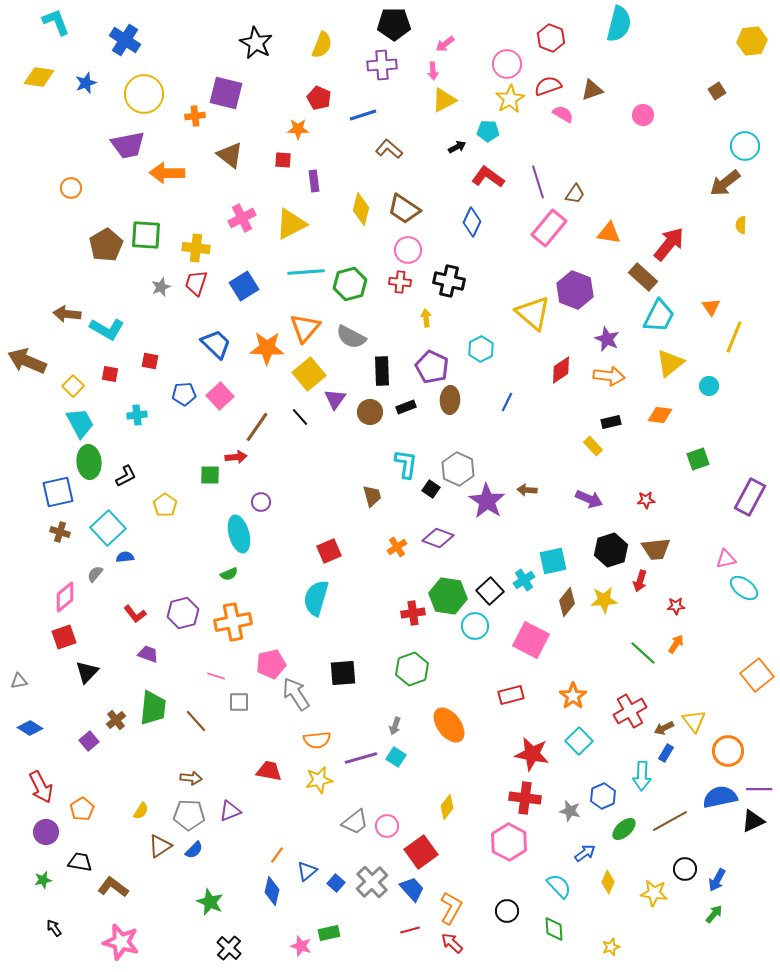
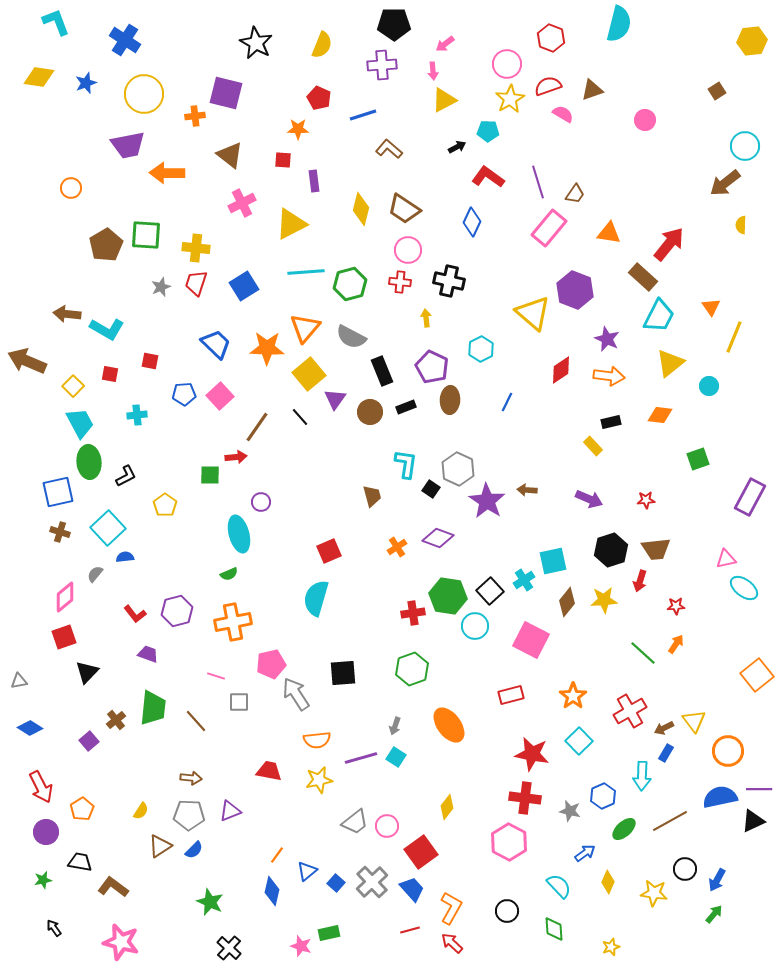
pink circle at (643, 115): moved 2 px right, 5 px down
pink cross at (242, 218): moved 15 px up
black rectangle at (382, 371): rotated 20 degrees counterclockwise
purple hexagon at (183, 613): moved 6 px left, 2 px up
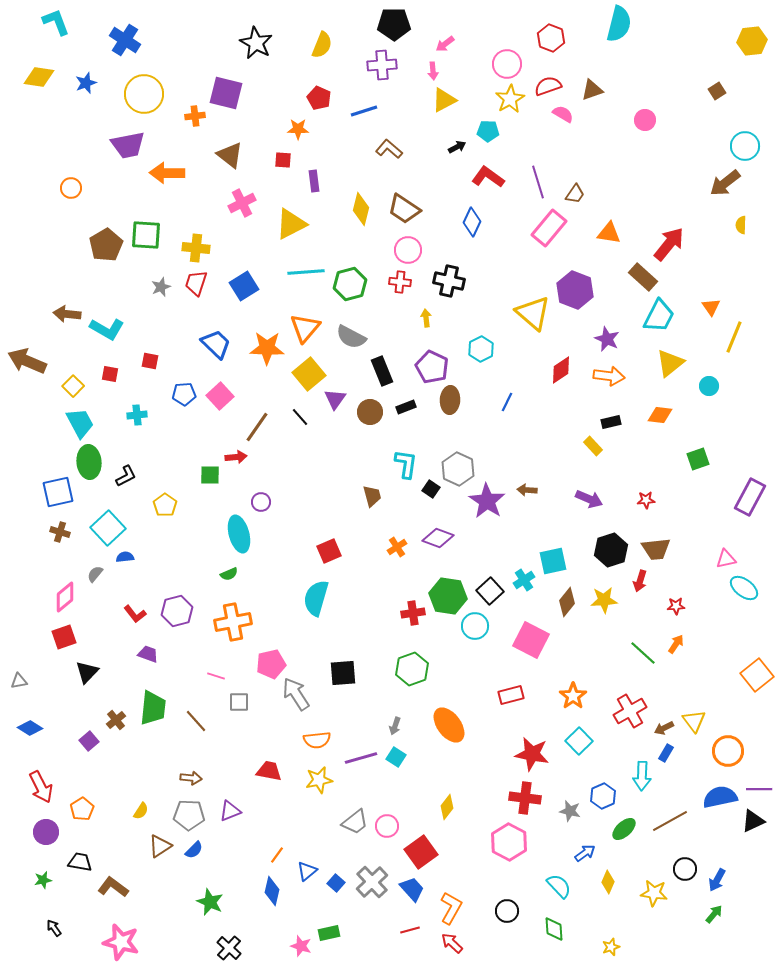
blue line at (363, 115): moved 1 px right, 4 px up
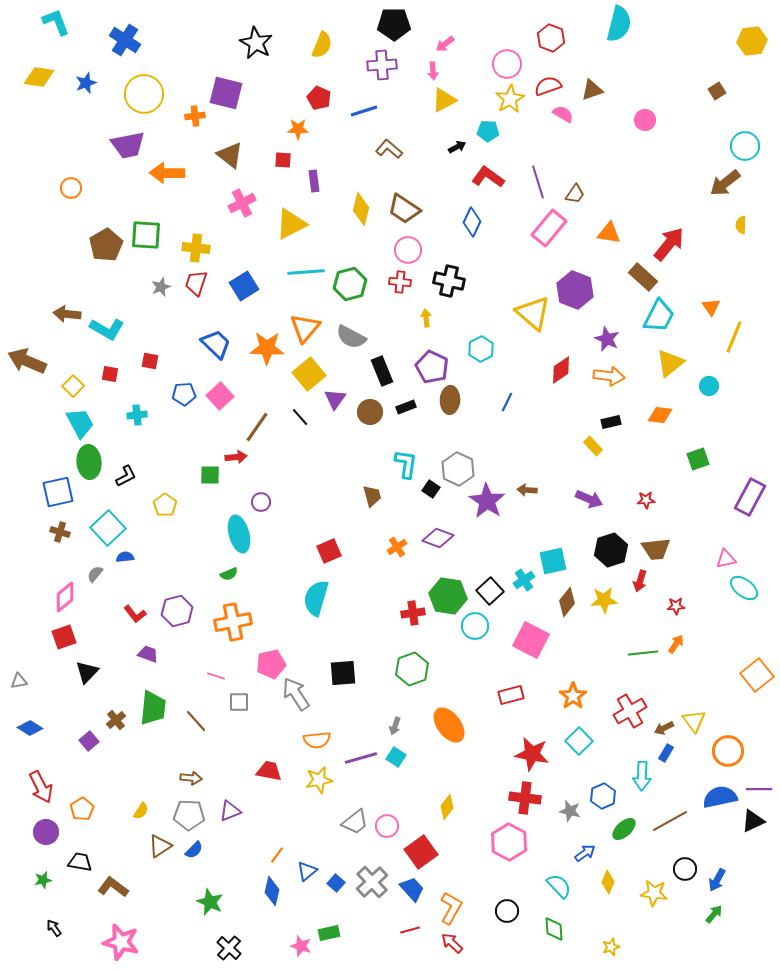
green line at (643, 653): rotated 48 degrees counterclockwise
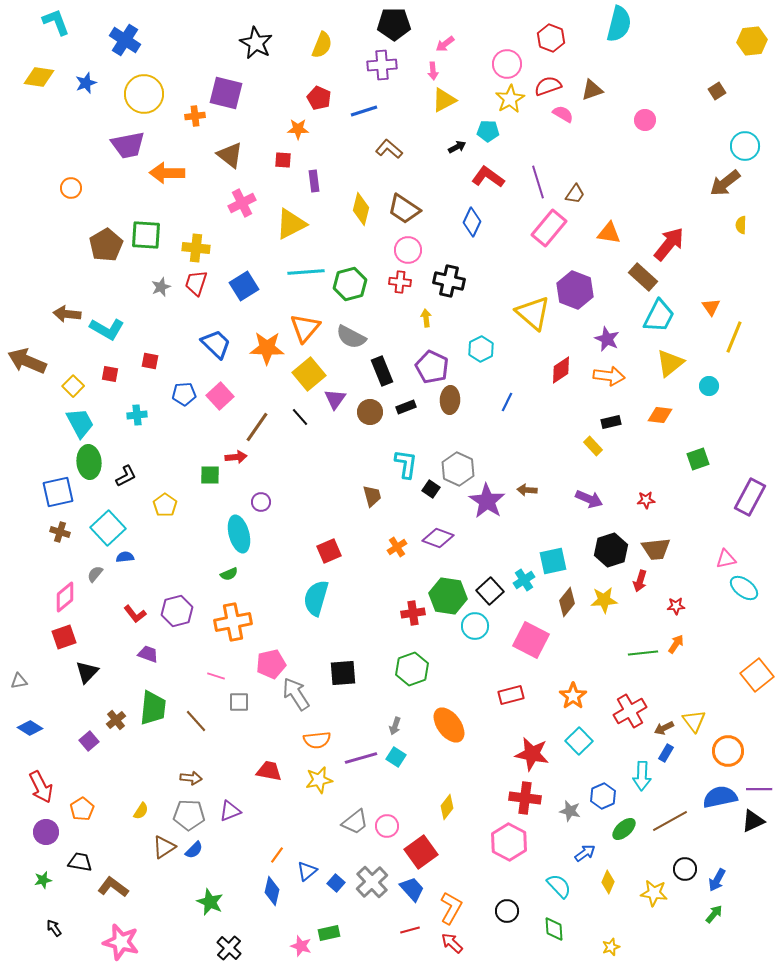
brown triangle at (160, 846): moved 4 px right, 1 px down
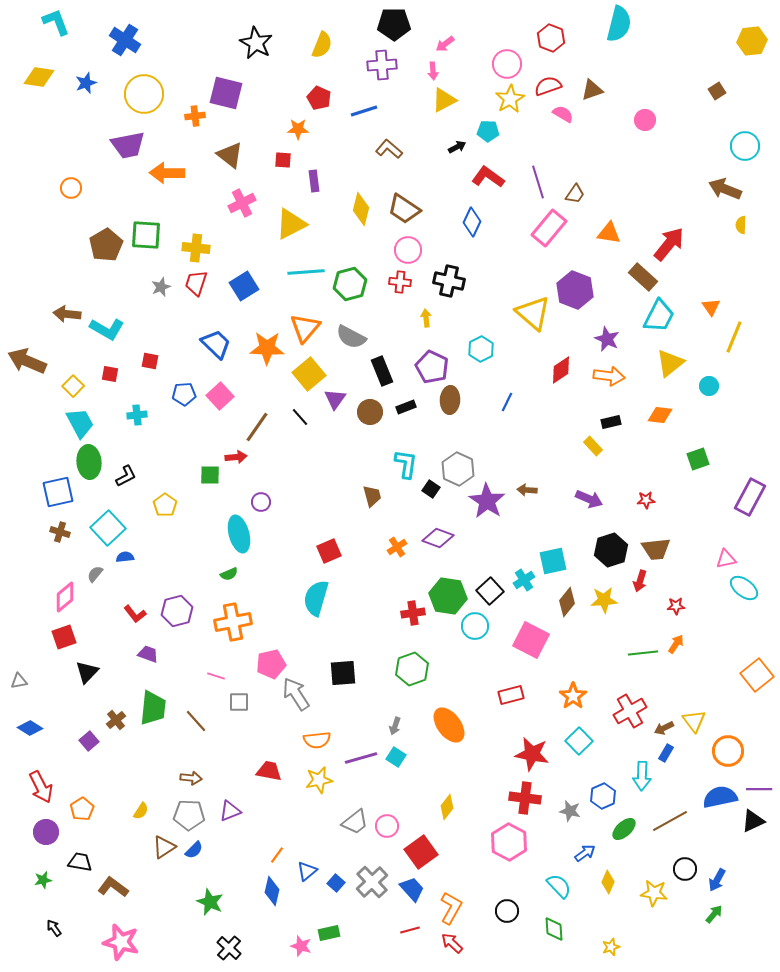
brown arrow at (725, 183): moved 6 px down; rotated 60 degrees clockwise
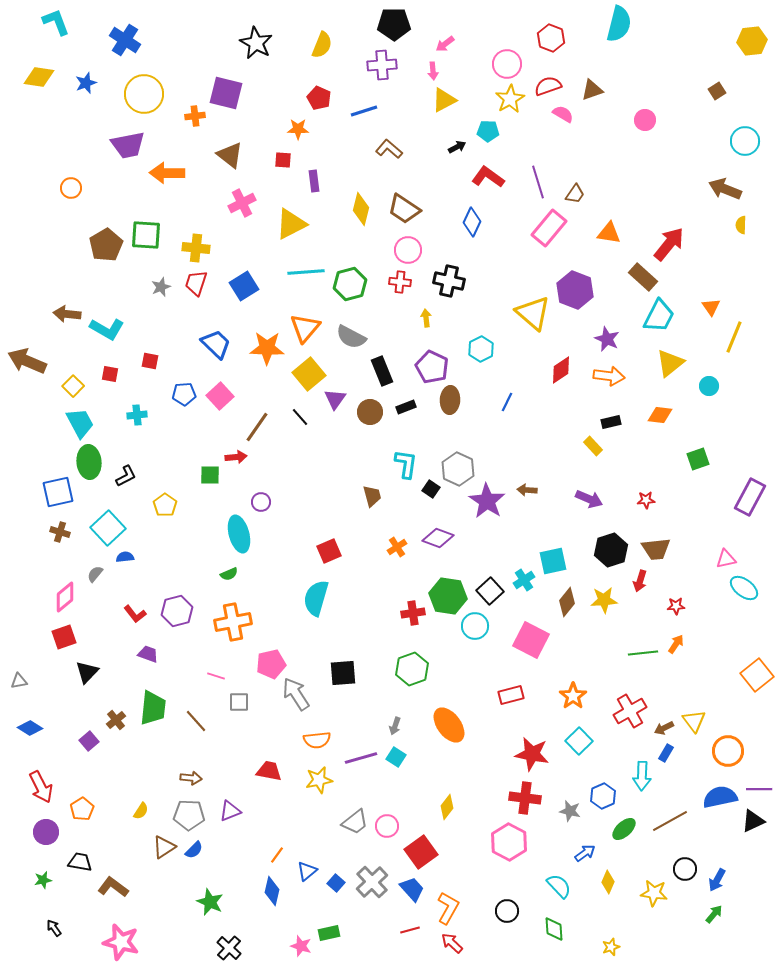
cyan circle at (745, 146): moved 5 px up
orange L-shape at (451, 908): moved 3 px left
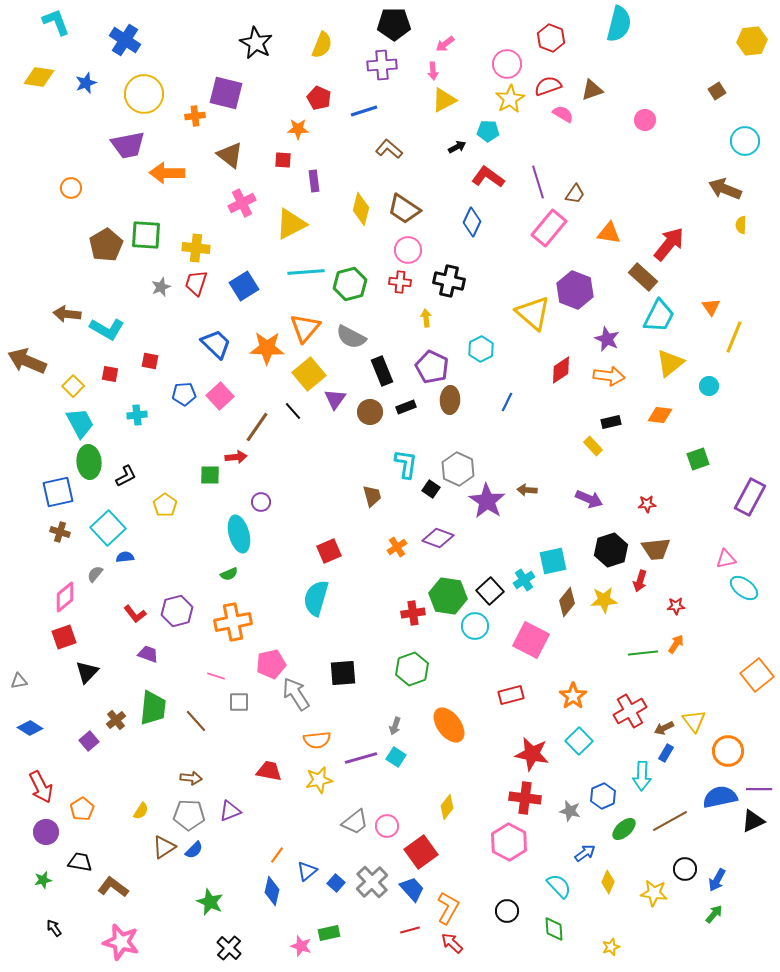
black line at (300, 417): moved 7 px left, 6 px up
red star at (646, 500): moved 1 px right, 4 px down
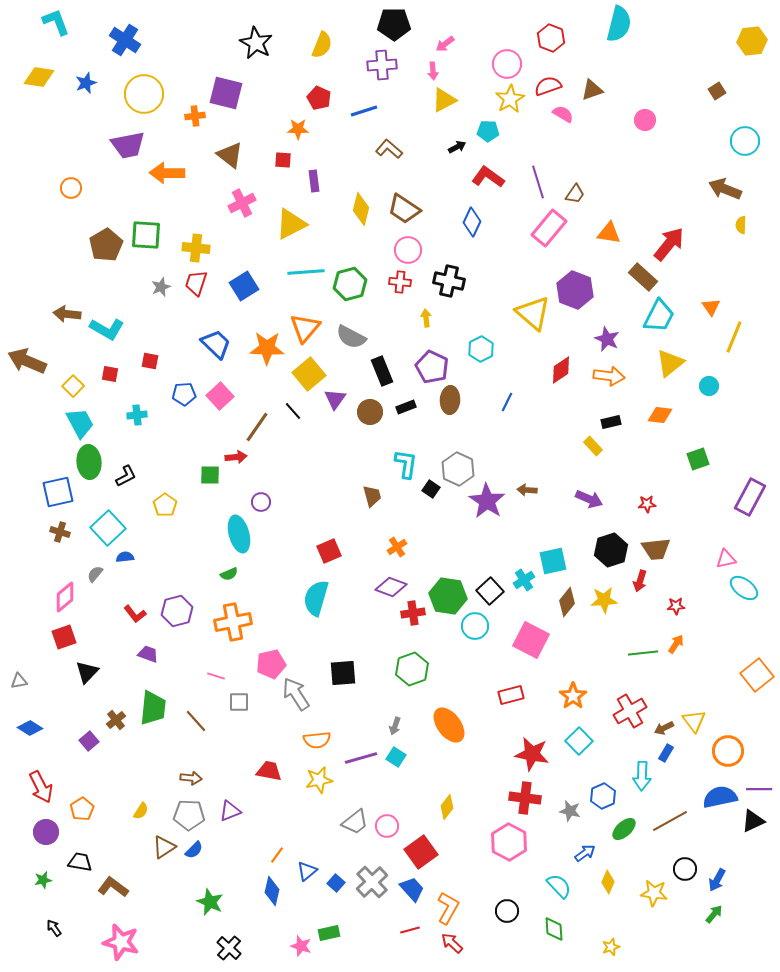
purple diamond at (438, 538): moved 47 px left, 49 px down
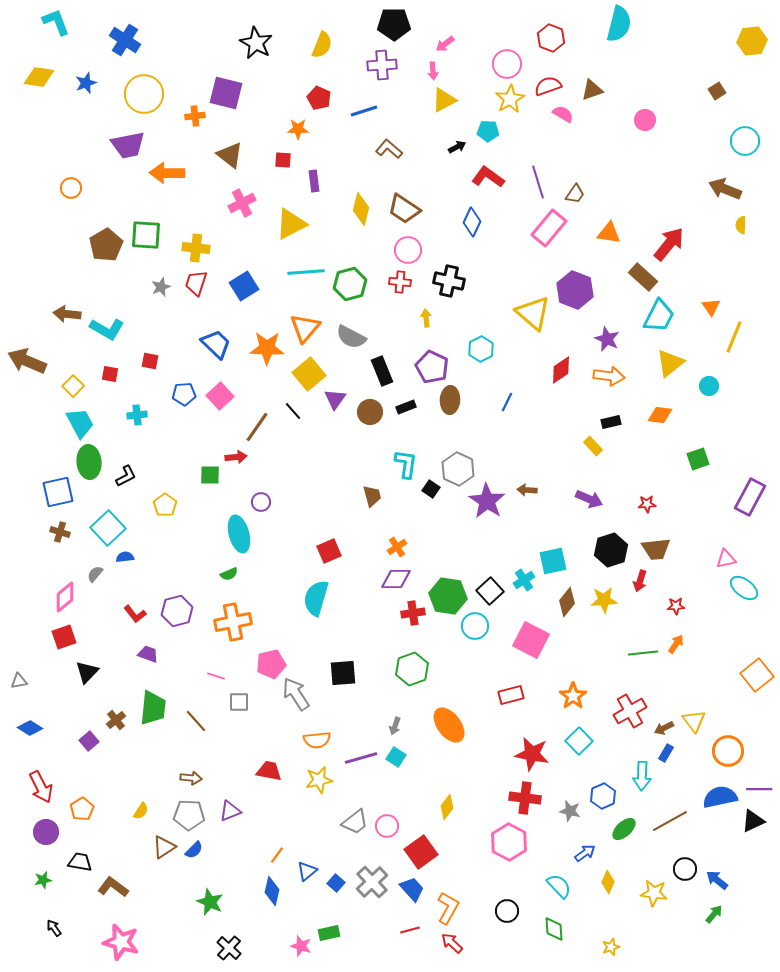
purple diamond at (391, 587): moved 5 px right, 8 px up; rotated 20 degrees counterclockwise
blue arrow at (717, 880): rotated 100 degrees clockwise
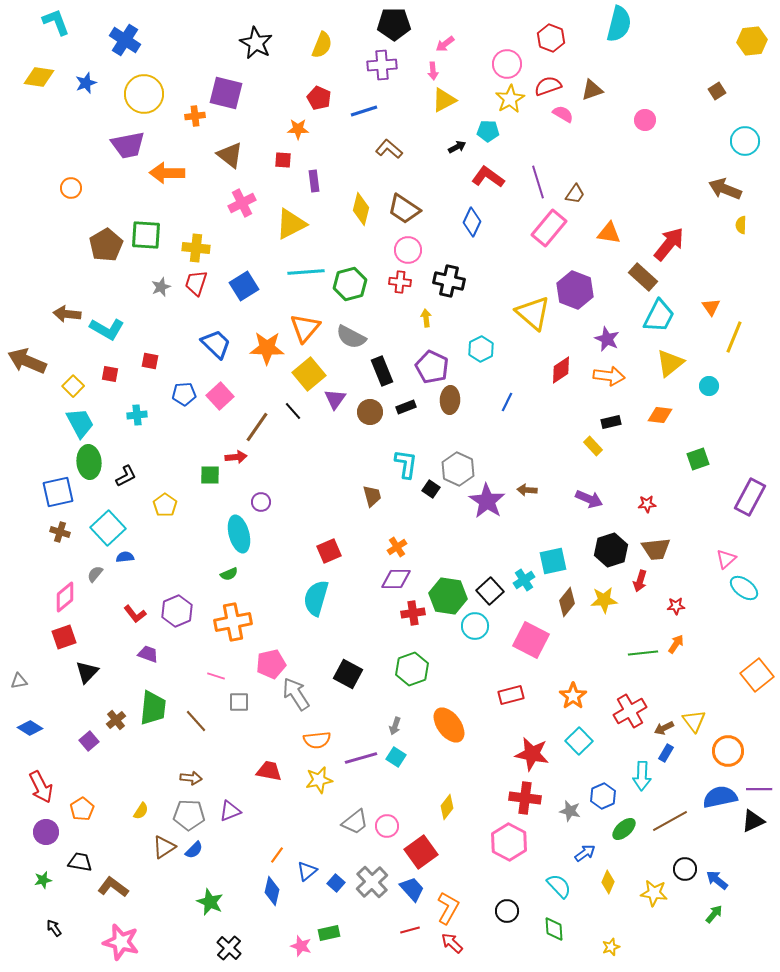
pink triangle at (726, 559): rotated 30 degrees counterclockwise
purple hexagon at (177, 611): rotated 8 degrees counterclockwise
black square at (343, 673): moved 5 px right, 1 px down; rotated 32 degrees clockwise
